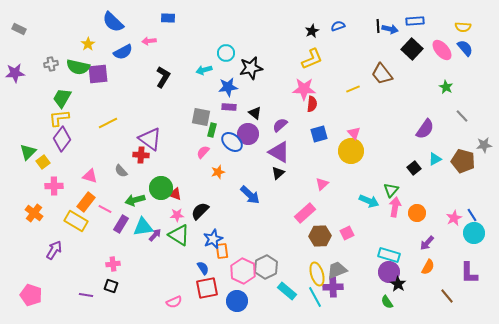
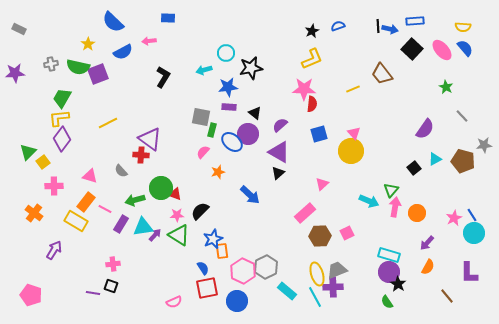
purple square at (98, 74): rotated 15 degrees counterclockwise
purple line at (86, 295): moved 7 px right, 2 px up
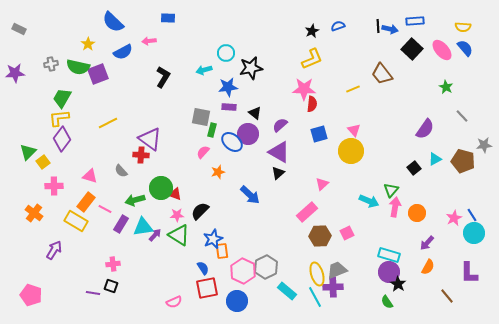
pink triangle at (354, 133): moved 3 px up
pink rectangle at (305, 213): moved 2 px right, 1 px up
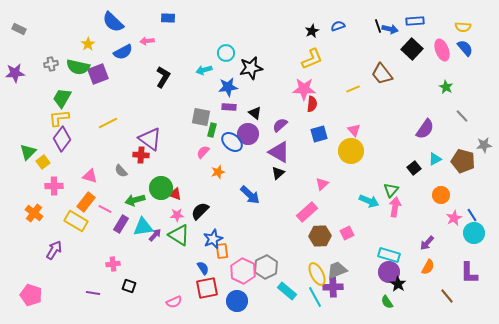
black line at (378, 26): rotated 16 degrees counterclockwise
pink arrow at (149, 41): moved 2 px left
pink ellipse at (442, 50): rotated 20 degrees clockwise
orange circle at (417, 213): moved 24 px right, 18 px up
yellow ellipse at (317, 274): rotated 10 degrees counterclockwise
black square at (111, 286): moved 18 px right
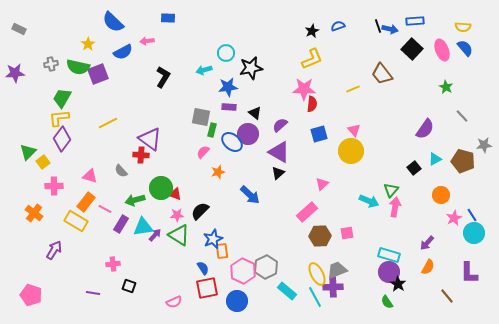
pink square at (347, 233): rotated 16 degrees clockwise
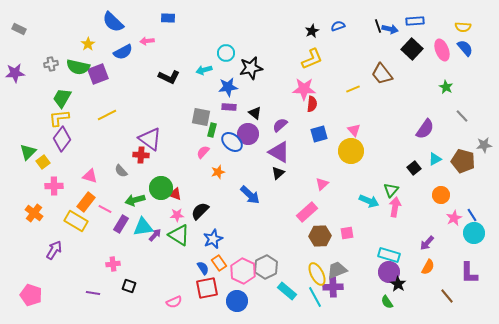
black L-shape at (163, 77): moved 6 px right; rotated 85 degrees clockwise
yellow line at (108, 123): moved 1 px left, 8 px up
orange rectangle at (222, 251): moved 3 px left, 12 px down; rotated 28 degrees counterclockwise
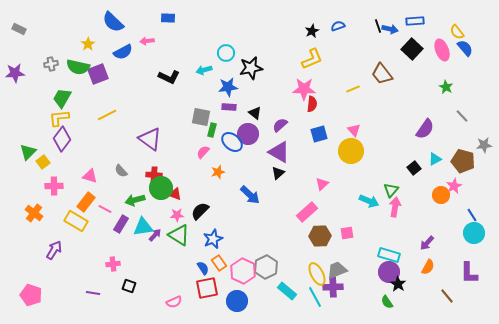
yellow semicircle at (463, 27): moved 6 px left, 5 px down; rotated 49 degrees clockwise
red cross at (141, 155): moved 13 px right, 20 px down
pink star at (454, 218): moved 32 px up
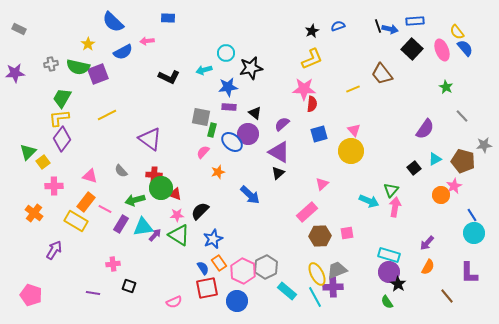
purple semicircle at (280, 125): moved 2 px right, 1 px up
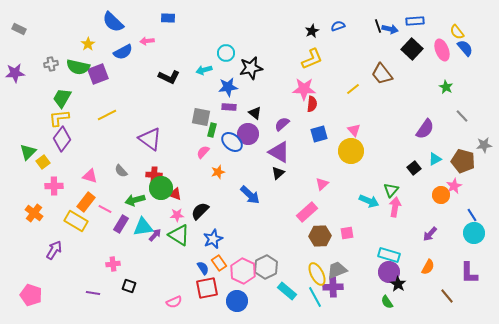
yellow line at (353, 89): rotated 16 degrees counterclockwise
purple arrow at (427, 243): moved 3 px right, 9 px up
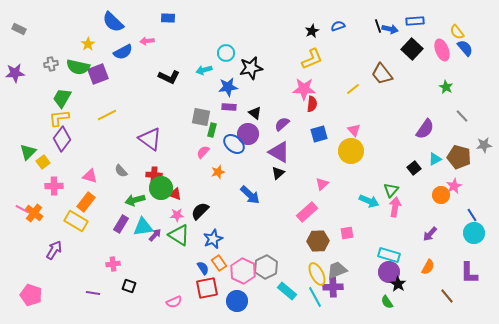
blue ellipse at (232, 142): moved 2 px right, 2 px down
brown pentagon at (463, 161): moved 4 px left, 4 px up
pink line at (105, 209): moved 83 px left
brown hexagon at (320, 236): moved 2 px left, 5 px down
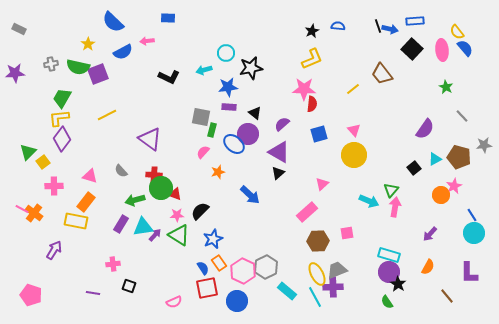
blue semicircle at (338, 26): rotated 24 degrees clockwise
pink ellipse at (442, 50): rotated 15 degrees clockwise
yellow circle at (351, 151): moved 3 px right, 4 px down
yellow rectangle at (76, 221): rotated 20 degrees counterclockwise
